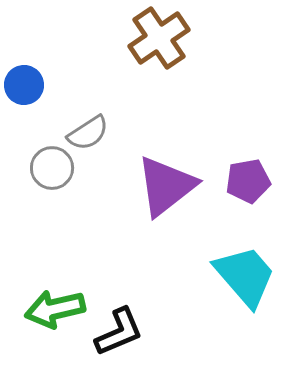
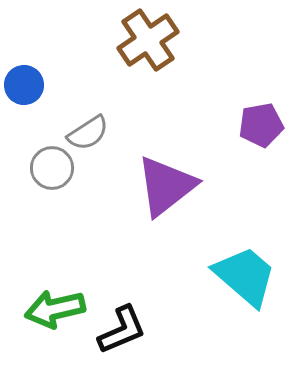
brown cross: moved 11 px left, 2 px down
purple pentagon: moved 13 px right, 56 px up
cyan trapezoid: rotated 8 degrees counterclockwise
black L-shape: moved 3 px right, 2 px up
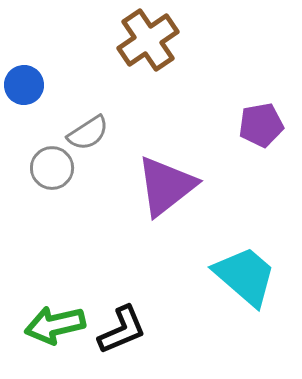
green arrow: moved 16 px down
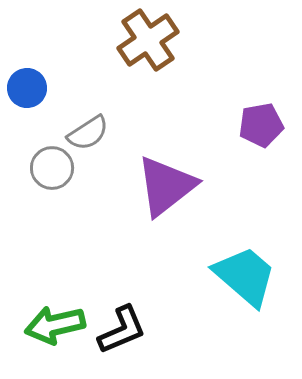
blue circle: moved 3 px right, 3 px down
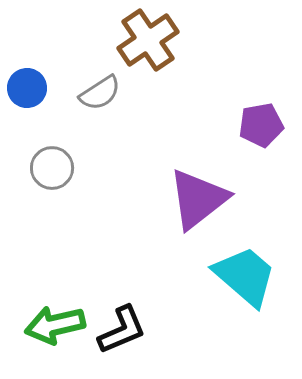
gray semicircle: moved 12 px right, 40 px up
purple triangle: moved 32 px right, 13 px down
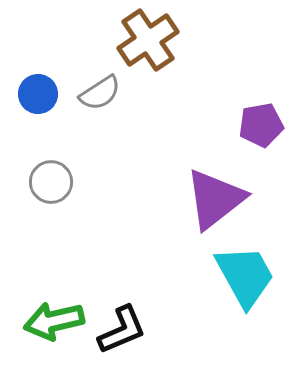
blue circle: moved 11 px right, 6 px down
gray circle: moved 1 px left, 14 px down
purple triangle: moved 17 px right
cyan trapezoid: rotated 20 degrees clockwise
green arrow: moved 1 px left, 4 px up
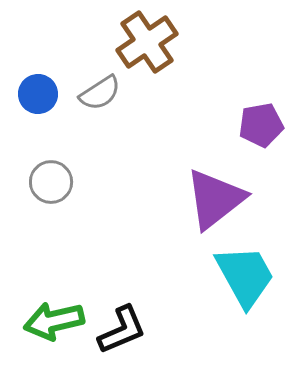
brown cross: moved 1 px left, 2 px down
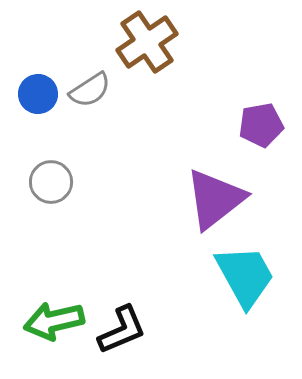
gray semicircle: moved 10 px left, 3 px up
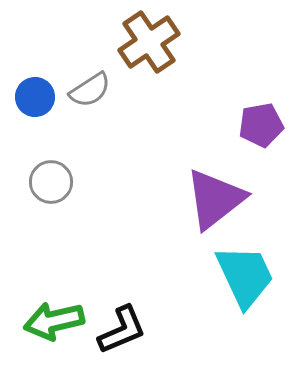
brown cross: moved 2 px right
blue circle: moved 3 px left, 3 px down
cyan trapezoid: rotated 4 degrees clockwise
